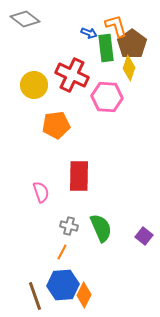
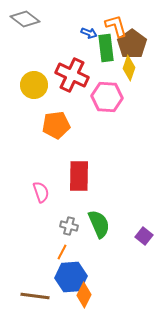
green semicircle: moved 2 px left, 4 px up
blue hexagon: moved 8 px right, 8 px up
brown line: rotated 64 degrees counterclockwise
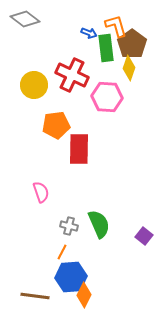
red rectangle: moved 27 px up
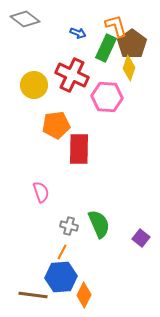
blue arrow: moved 11 px left
green rectangle: rotated 32 degrees clockwise
purple square: moved 3 px left, 2 px down
blue hexagon: moved 10 px left
brown line: moved 2 px left, 1 px up
